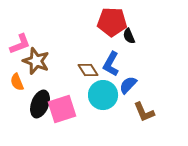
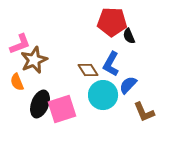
brown star: moved 2 px left, 1 px up; rotated 28 degrees clockwise
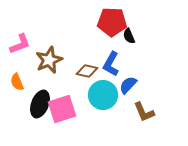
brown star: moved 15 px right
brown diamond: moved 1 px left, 1 px down; rotated 45 degrees counterclockwise
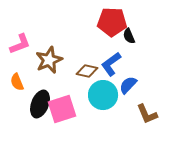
blue L-shape: rotated 25 degrees clockwise
brown L-shape: moved 3 px right, 2 px down
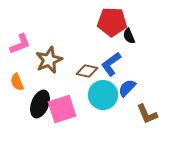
blue semicircle: moved 1 px left, 3 px down
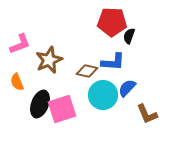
black semicircle: rotated 42 degrees clockwise
blue L-shape: moved 2 px right, 2 px up; rotated 140 degrees counterclockwise
